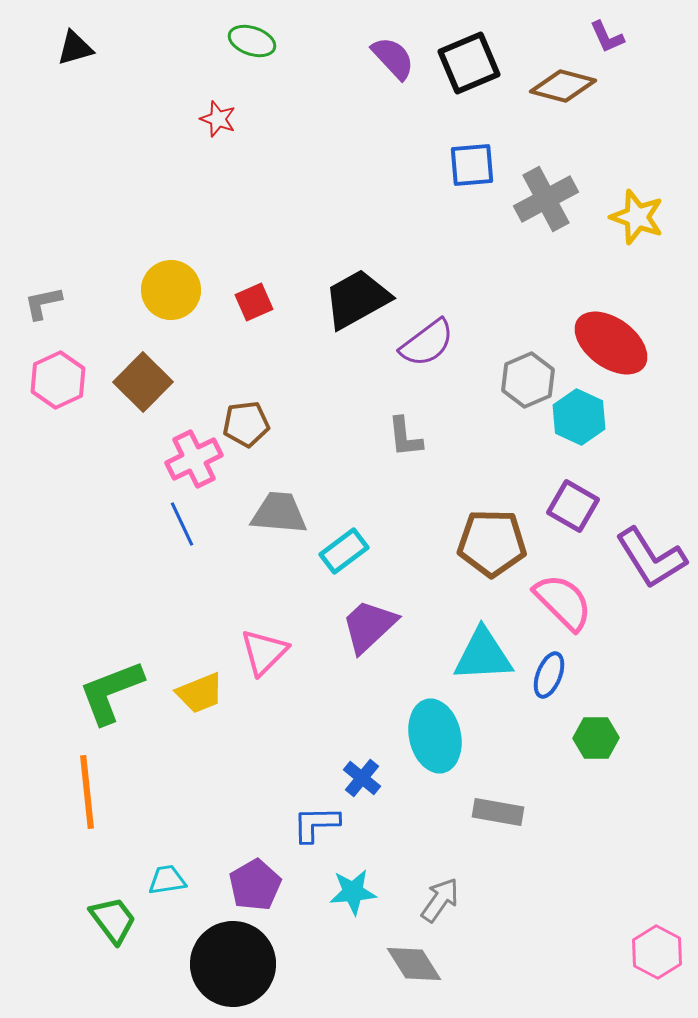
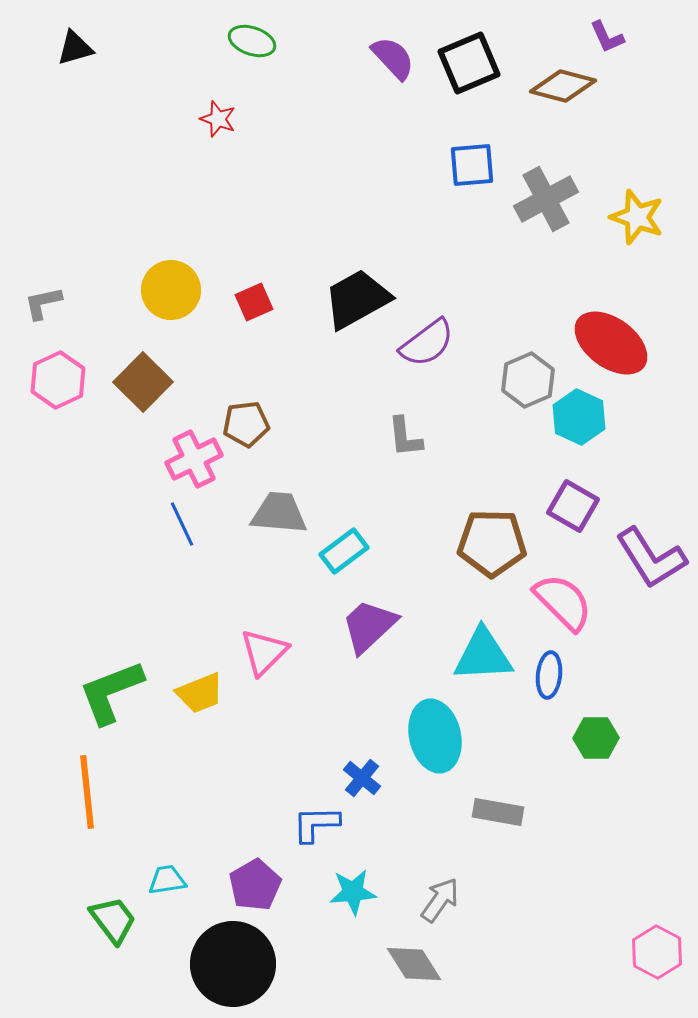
blue ellipse at (549, 675): rotated 15 degrees counterclockwise
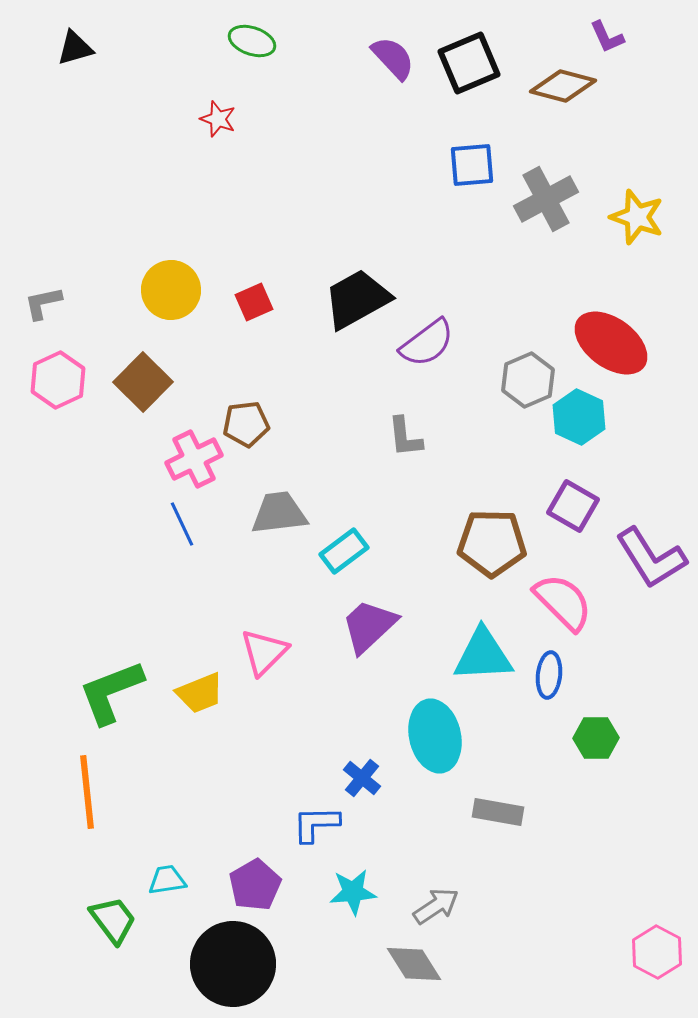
gray trapezoid at (279, 513): rotated 12 degrees counterclockwise
gray arrow at (440, 900): moved 4 px left, 6 px down; rotated 21 degrees clockwise
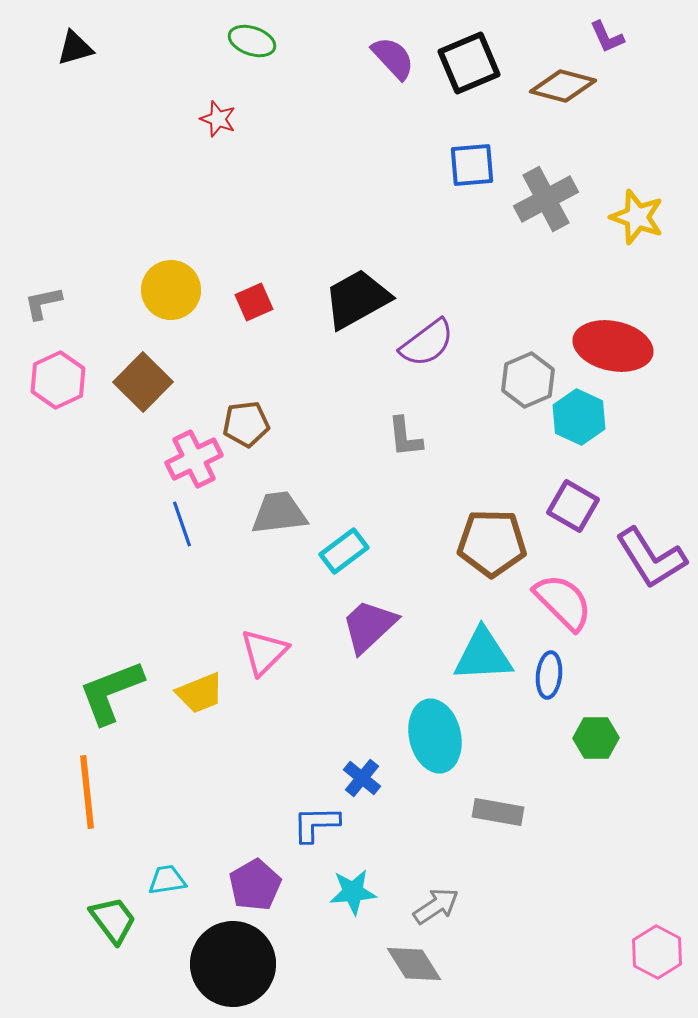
red ellipse at (611, 343): moved 2 px right, 3 px down; rotated 24 degrees counterclockwise
blue line at (182, 524): rotated 6 degrees clockwise
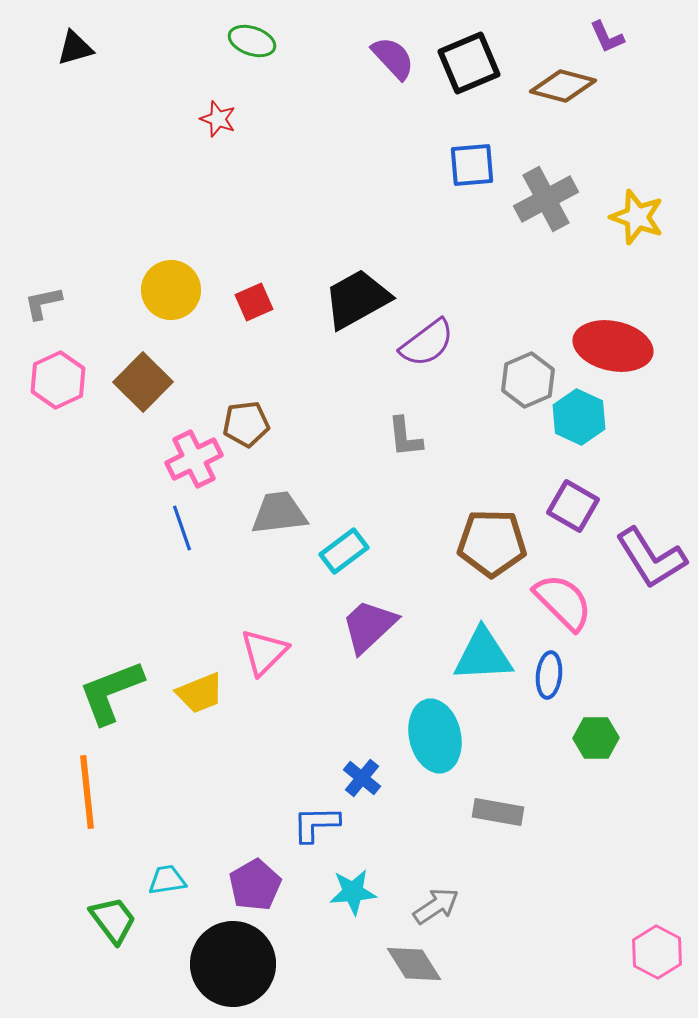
blue line at (182, 524): moved 4 px down
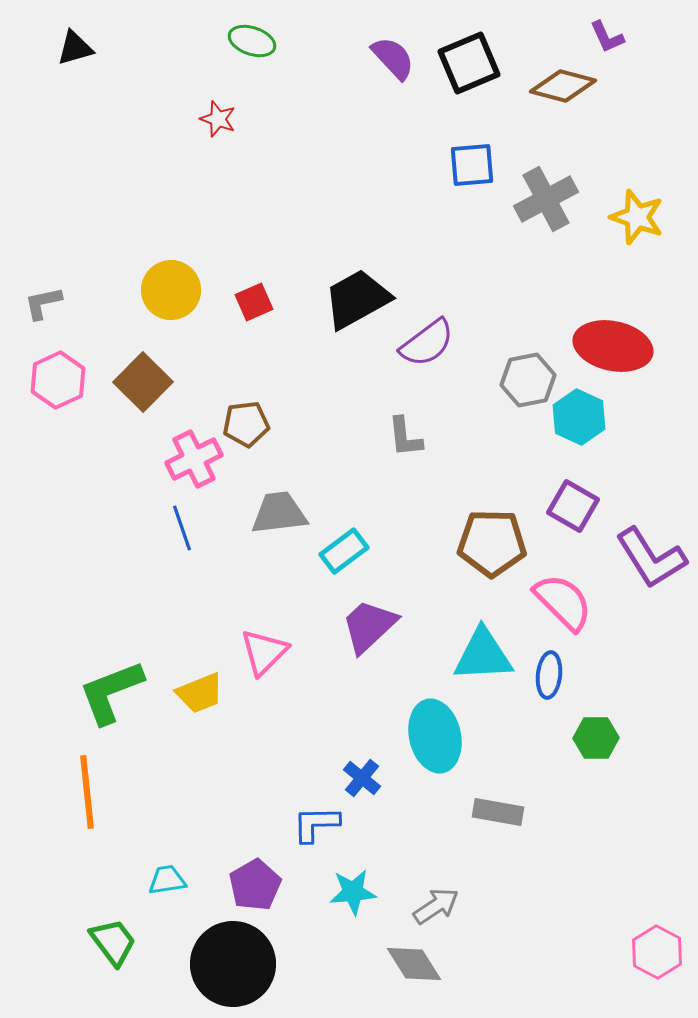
gray hexagon at (528, 380): rotated 12 degrees clockwise
green trapezoid at (113, 920): moved 22 px down
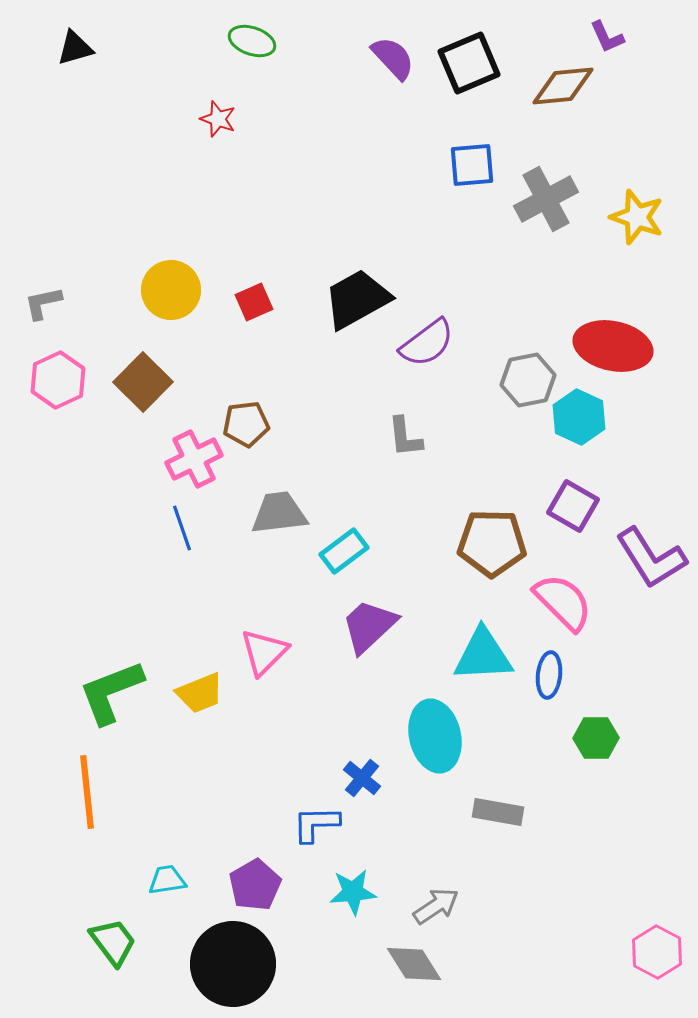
brown diamond at (563, 86): rotated 20 degrees counterclockwise
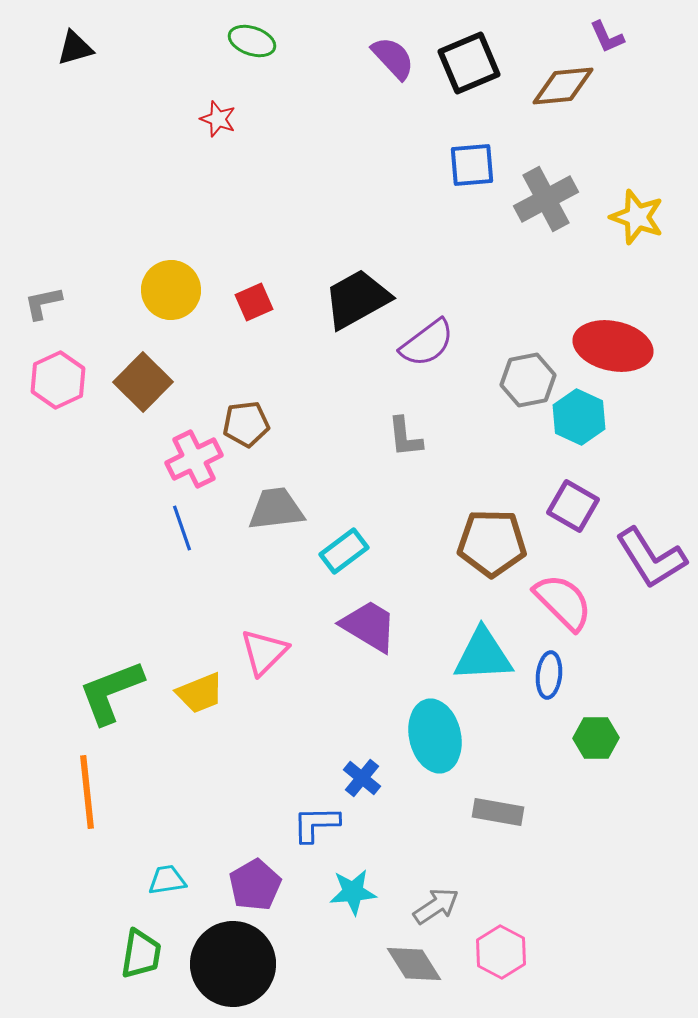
gray trapezoid at (279, 513): moved 3 px left, 4 px up
purple trapezoid at (369, 626): rotated 74 degrees clockwise
green trapezoid at (113, 942): moved 28 px right, 12 px down; rotated 46 degrees clockwise
pink hexagon at (657, 952): moved 156 px left
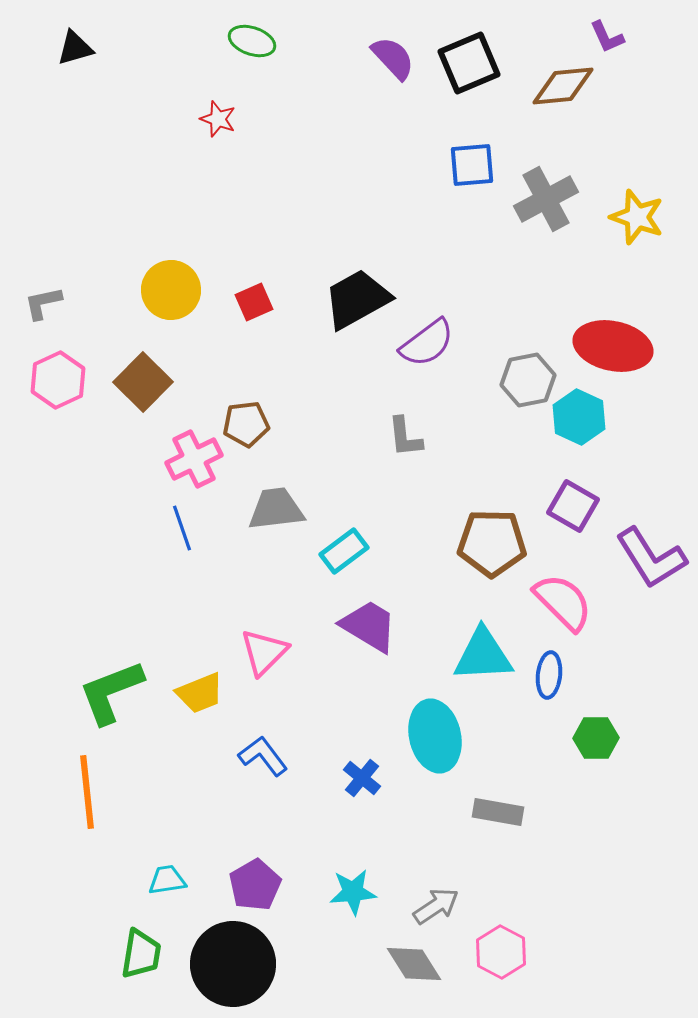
blue L-shape at (316, 824): moved 53 px left, 68 px up; rotated 54 degrees clockwise
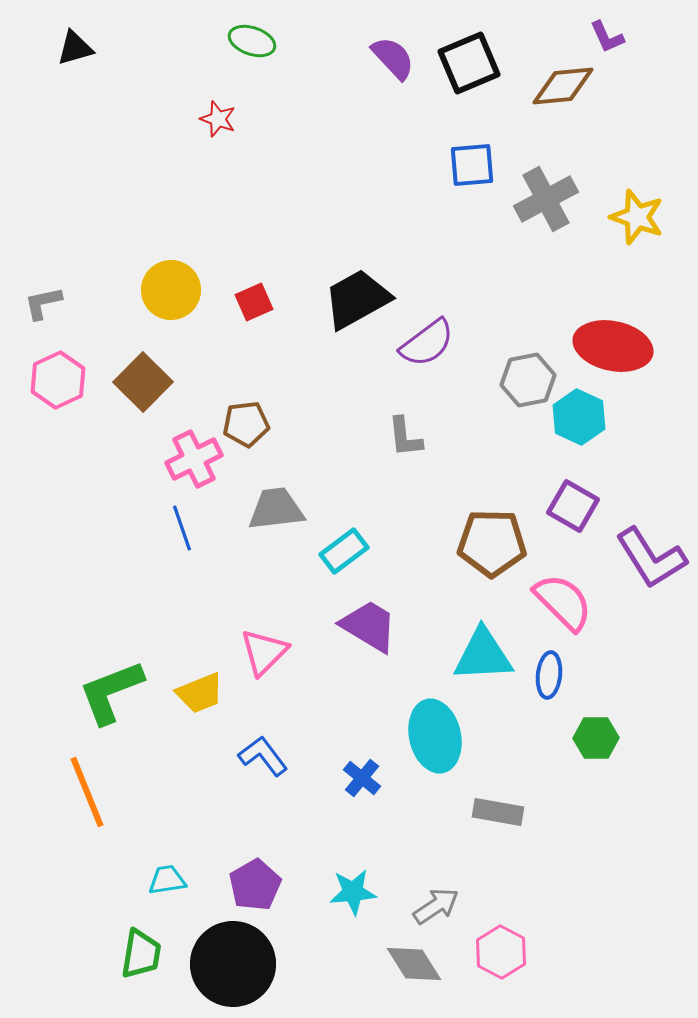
orange line at (87, 792): rotated 16 degrees counterclockwise
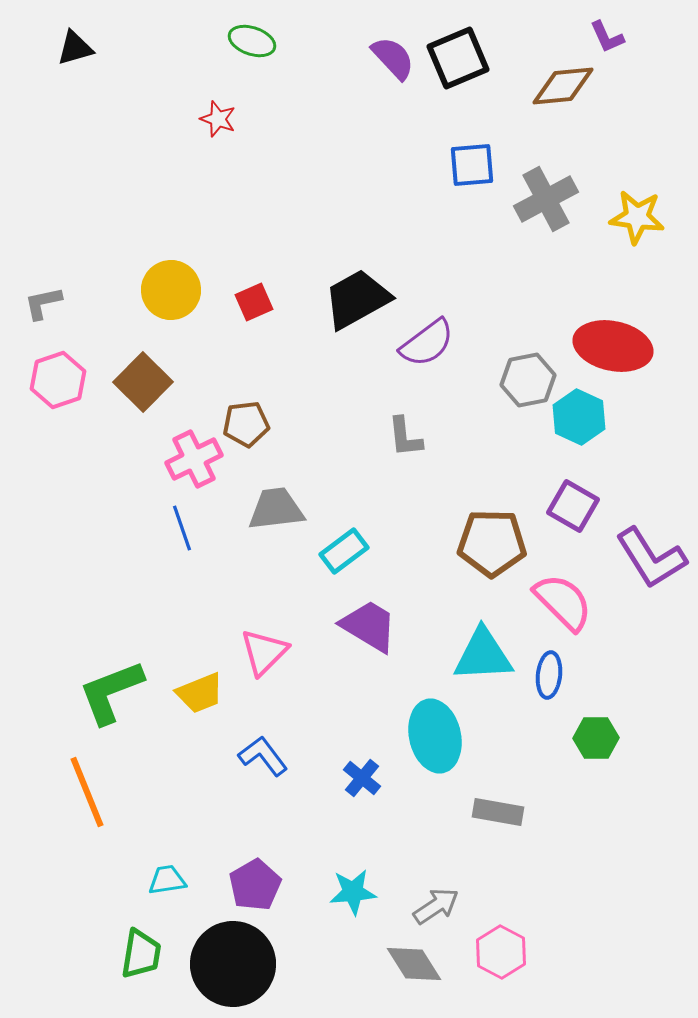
black square at (469, 63): moved 11 px left, 5 px up
yellow star at (637, 217): rotated 12 degrees counterclockwise
pink hexagon at (58, 380): rotated 6 degrees clockwise
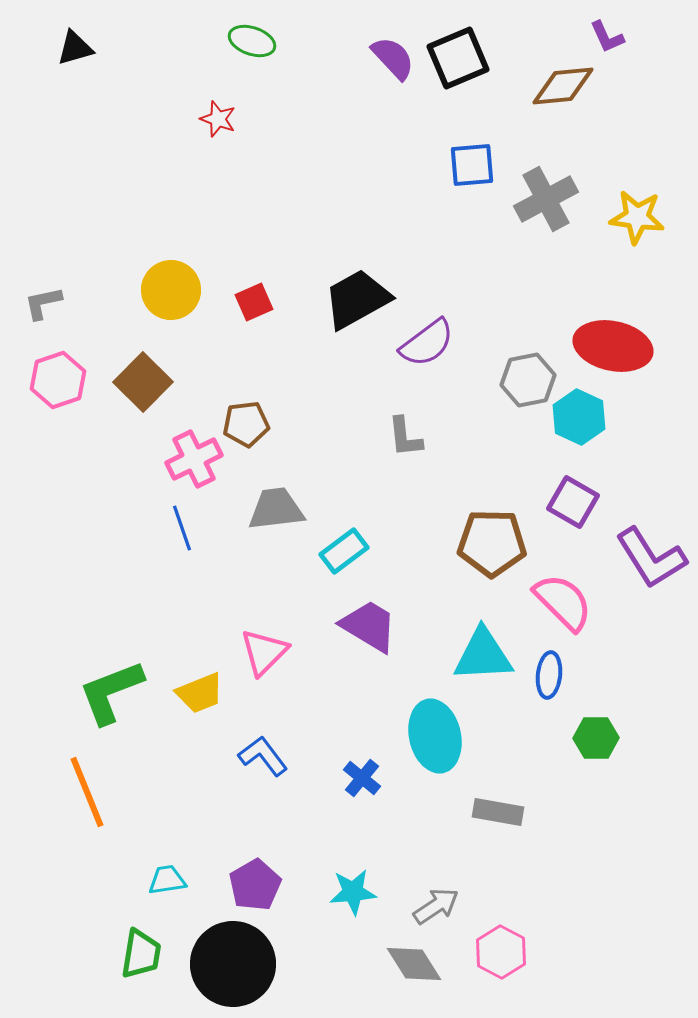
purple square at (573, 506): moved 4 px up
